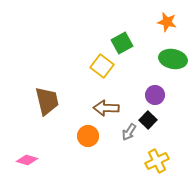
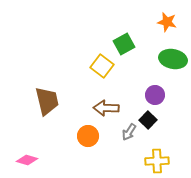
green square: moved 2 px right, 1 px down
yellow cross: rotated 25 degrees clockwise
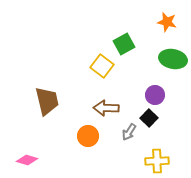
black square: moved 1 px right, 2 px up
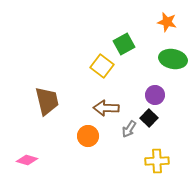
gray arrow: moved 3 px up
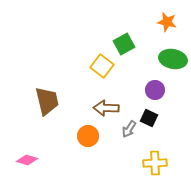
purple circle: moved 5 px up
black square: rotated 18 degrees counterclockwise
yellow cross: moved 2 px left, 2 px down
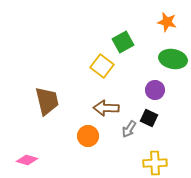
green square: moved 1 px left, 2 px up
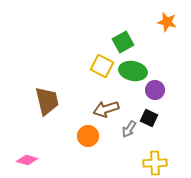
green ellipse: moved 40 px left, 12 px down
yellow square: rotated 10 degrees counterclockwise
brown arrow: moved 1 px down; rotated 20 degrees counterclockwise
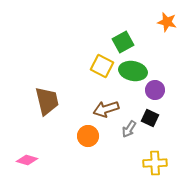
black square: moved 1 px right
